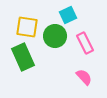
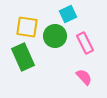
cyan square: moved 1 px up
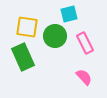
cyan square: moved 1 px right; rotated 12 degrees clockwise
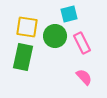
pink rectangle: moved 3 px left
green rectangle: rotated 36 degrees clockwise
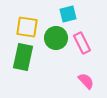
cyan square: moved 1 px left
green circle: moved 1 px right, 2 px down
pink semicircle: moved 2 px right, 4 px down
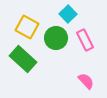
cyan square: rotated 30 degrees counterclockwise
yellow square: rotated 20 degrees clockwise
pink rectangle: moved 3 px right, 3 px up
green rectangle: moved 2 px down; rotated 60 degrees counterclockwise
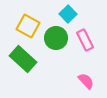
yellow square: moved 1 px right, 1 px up
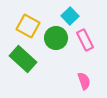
cyan square: moved 2 px right, 2 px down
pink semicircle: moved 2 px left; rotated 24 degrees clockwise
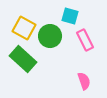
cyan square: rotated 30 degrees counterclockwise
yellow square: moved 4 px left, 2 px down
green circle: moved 6 px left, 2 px up
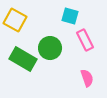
yellow square: moved 9 px left, 8 px up
green circle: moved 12 px down
green rectangle: rotated 12 degrees counterclockwise
pink semicircle: moved 3 px right, 3 px up
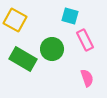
green circle: moved 2 px right, 1 px down
